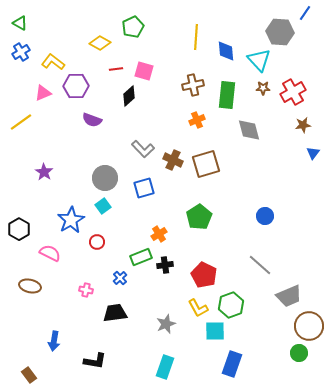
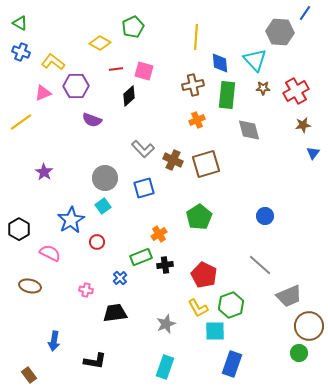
blue diamond at (226, 51): moved 6 px left, 12 px down
blue cross at (21, 52): rotated 36 degrees counterclockwise
cyan triangle at (259, 60): moved 4 px left
red cross at (293, 92): moved 3 px right, 1 px up
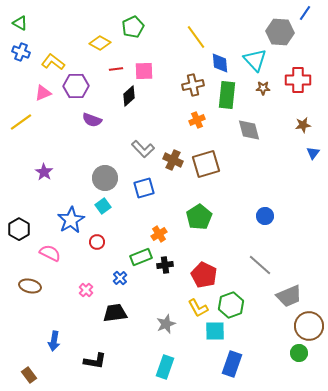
yellow line at (196, 37): rotated 40 degrees counterclockwise
pink square at (144, 71): rotated 18 degrees counterclockwise
red cross at (296, 91): moved 2 px right, 11 px up; rotated 30 degrees clockwise
pink cross at (86, 290): rotated 32 degrees clockwise
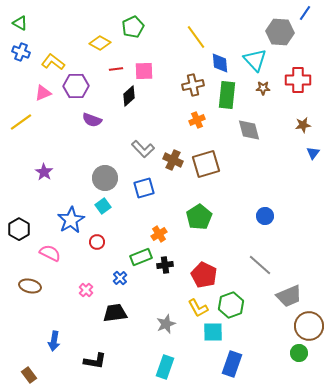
cyan square at (215, 331): moved 2 px left, 1 px down
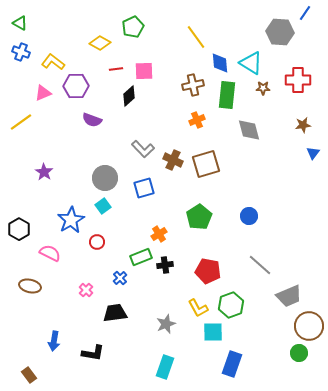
cyan triangle at (255, 60): moved 4 px left, 3 px down; rotated 15 degrees counterclockwise
blue circle at (265, 216): moved 16 px left
red pentagon at (204, 275): moved 4 px right, 4 px up; rotated 15 degrees counterclockwise
black L-shape at (95, 361): moved 2 px left, 8 px up
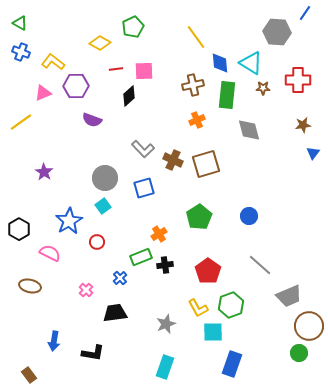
gray hexagon at (280, 32): moved 3 px left
blue star at (71, 220): moved 2 px left, 1 px down
red pentagon at (208, 271): rotated 25 degrees clockwise
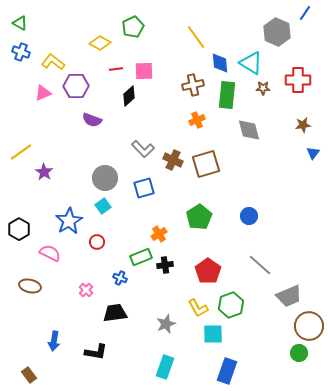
gray hexagon at (277, 32): rotated 20 degrees clockwise
yellow line at (21, 122): moved 30 px down
blue cross at (120, 278): rotated 24 degrees counterclockwise
cyan square at (213, 332): moved 2 px down
black L-shape at (93, 353): moved 3 px right, 1 px up
blue rectangle at (232, 364): moved 5 px left, 7 px down
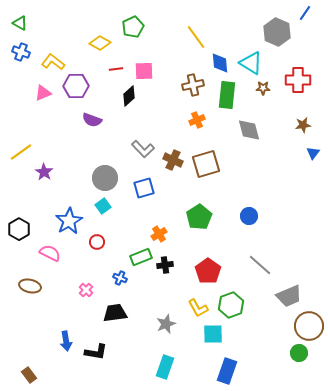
blue arrow at (54, 341): moved 12 px right; rotated 18 degrees counterclockwise
